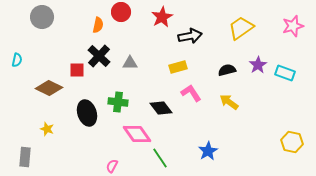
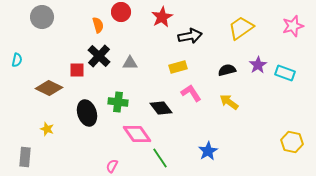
orange semicircle: rotated 28 degrees counterclockwise
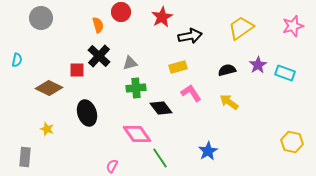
gray circle: moved 1 px left, 1 px down
gray triangle: rotated 14 degrees counterclockwise
green cross: moved 18 px right, 14 px up; rotated 12 degrees counterclockwise
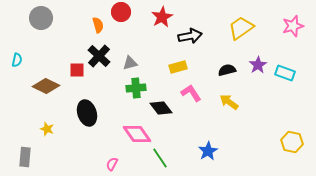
brown diamond: moved 3 px left, 2 px up
pink semicircle: moved 2 px up
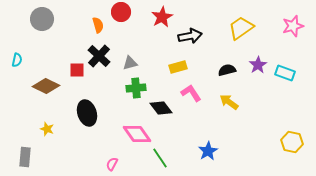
gray circle: moved 1 px right, 1 px down
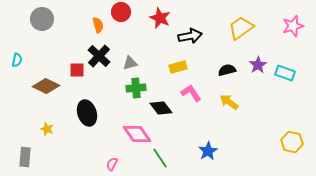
red star: moved 2 px left, 1 px down; rotated 20 degrees counterclockwise
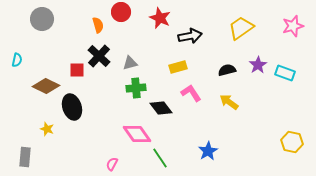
black ellipse: moved 15 px left, 6 px up
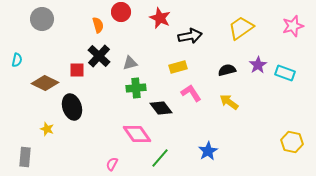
brown diamond: moved 1 px left, 3 px up
green line: rotated 75 degrees clockwise
